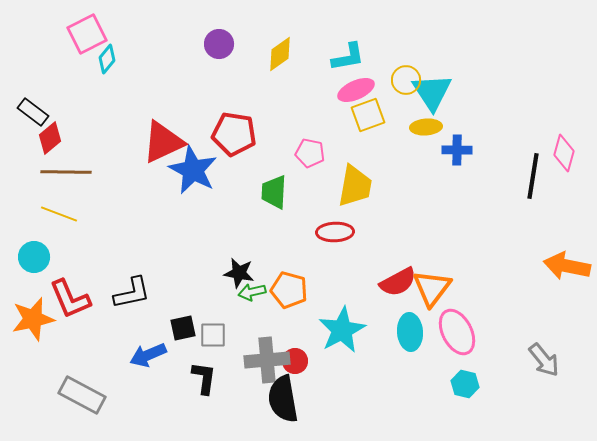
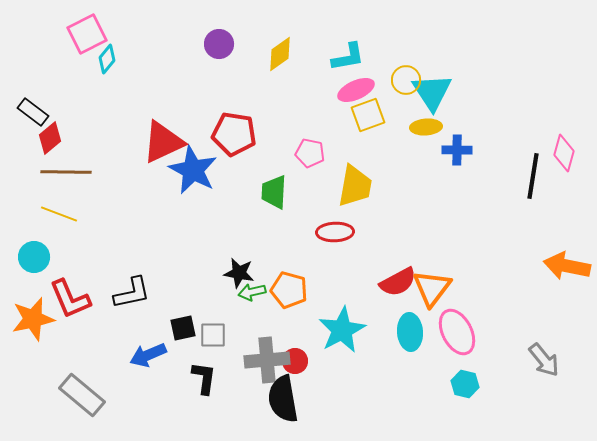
gray rectangle at (82, 395): rotated 12 degrees clockwise
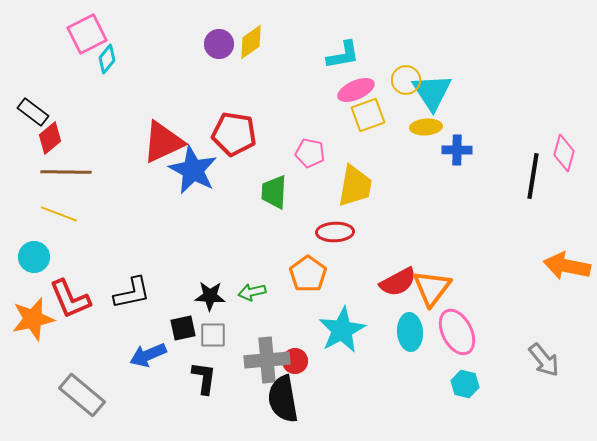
yellow diamond at (280, 54): moved 29 px left, 12 px up
cyan L-shape at (348, 57): moved 5 px left, 2 px up
black star at (239, 273): moved 29 px left, 23 px down; rotated 8 degrees counterclockwise
orange pentagon at (289, 290): moved 19 px right, 16 px up; rotated 21 degrees clockwise
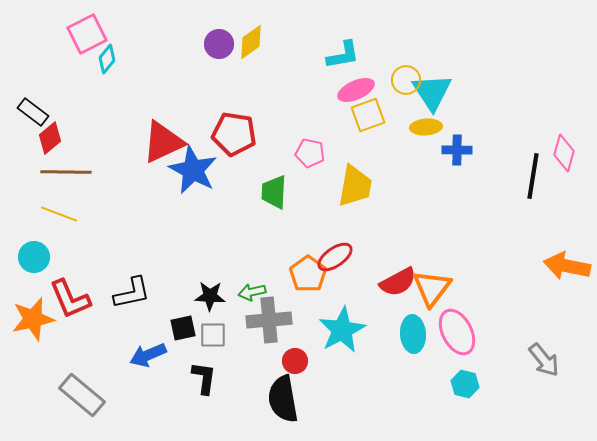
red ellipse at (335, 232): moved 25 px down; rotated 33 degrees counterclockwise
cyan ellipse at (410, 332): moved 3 px right, 2 px down
gray cross at (267, 360): moved 2 px right, 40 px up
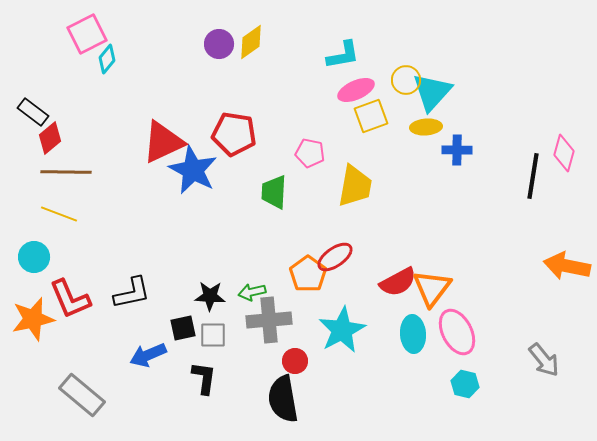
cyan triangle at (432, 92): rotated 15 degrees clockwise
yellow square at (368, 115): moved 3 px right, 1 px down
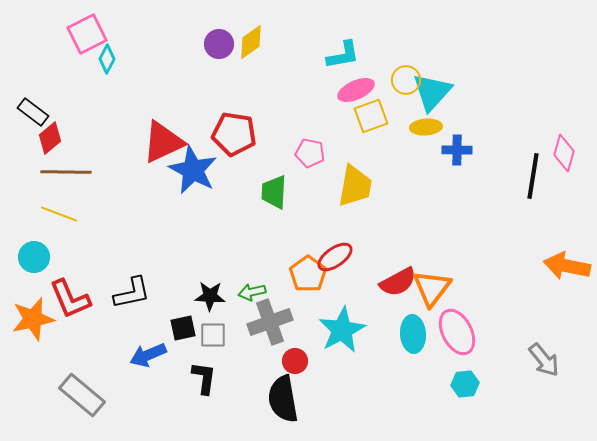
cyan diamond at (107, 59): rotated 12 degrees counterclockwise
gray cross at (269, 320): moved 1 px right, 2 px down; rotated 15 degrees counterclockwise
cyan hexagon at (465, 384): rotated 20 degrees counterclockwise
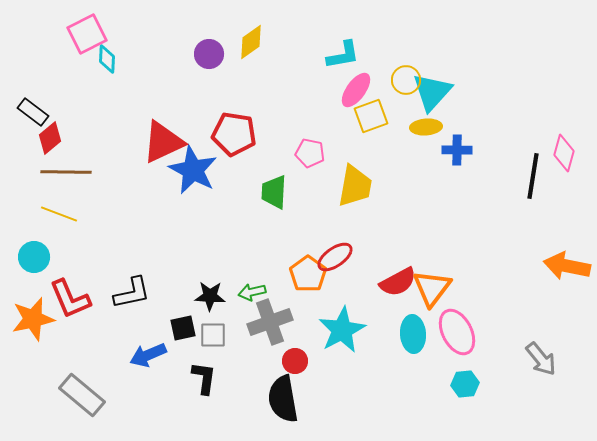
purple circle at (219, 44): moved 10 px left, 10 px down
cyan diamond at (107, 59): rotated 24 degrees counterclockwise
pink ellipse at (356, 90): rotated 30 degrees counterclockwise
gray arrow at (544, 360): moved 3 px left, 1 px up
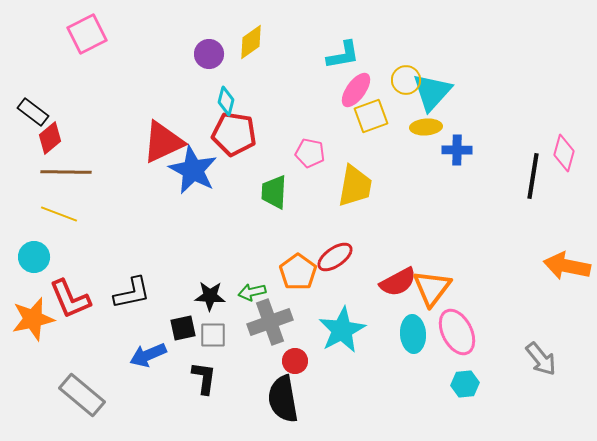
cyan diamond at (107, 59): moved 119 px right, 42 px down; rotated 12 degrees clockwise
orange pentagon at (308, 274): moved 10 px left, 2 px up
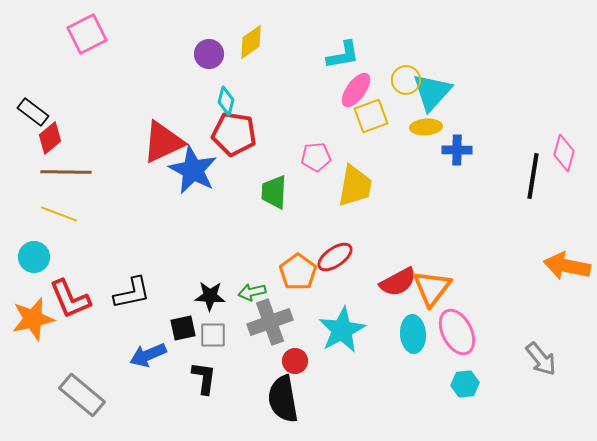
pink pentagon at (310, 153): moved 6 px right, 4 px down; rotated 16 degrees counterclockwise
